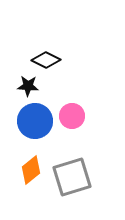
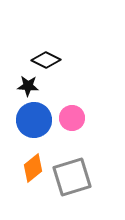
pink circle: moved 2 px down
blue circle: moved 1 px left, 1 px up
orange diamond: moved 2 px right, 2 px up
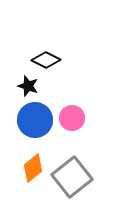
black star: rotated 15 degrees clockwise
blue circle: moved 1 px right
gray square: rotated 21 degrees counterclockwise
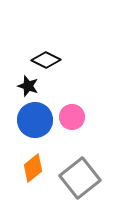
pink circle: moved 1 px up
gray square: moved 8 px right, 1 px down
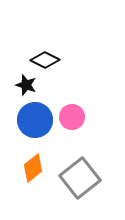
black diamond: moved 1 px left
black star: moved 2 px left, 1 px up
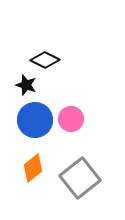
pink circle: moved 1 px left, 2 px down
